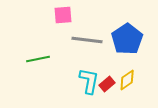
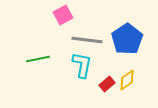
pink square: rotated 24 degrees counterclockwise
cyan L-shape: moved 7 px left, 16 px up
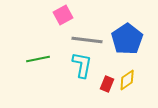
red rectangle: rotated 28 degrees counterclockwise
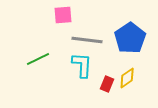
pink square: rotated 24 degrees clockwise
blue pentagon: moved 3 px right, 1 px up
green line: rotated 15 degrees counterclockwise
cyan L-shape: rotated 8 degrees counterclockwise
yellow diamond: moved 2 px up
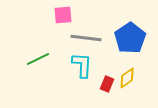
gray line: moved 1 px left, 2 px up
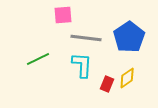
blue pentagon: moved 1 px left, 1 px up
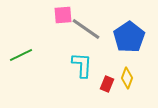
gray line: moved 9 px up; rotated 28 degrees clockwise
green line: moved 17 px left, 4 px up
yellow diamond: rotated 35 degrees counterclockwise
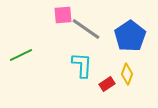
blue pentagon: moved 1 px right, 1 px up
yellow diamond: moved 4 px up
red rectangle: rotated 35 degrees clockwise
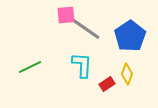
pink square: moved 3 px right
green line: moved 9 px right, 12 px down
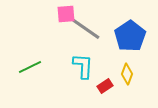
pink square: moved 1 px up
cyan L-shape: moved 1 px right, 1 px down
red rectangle: moved 2 px left, 2 px down
